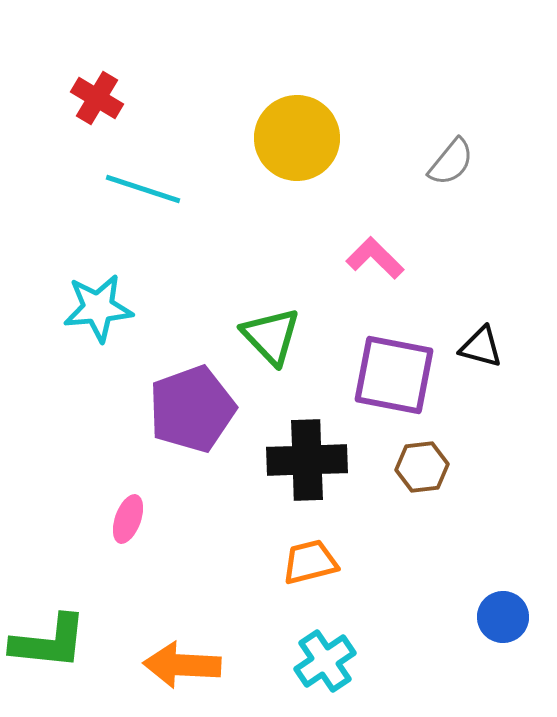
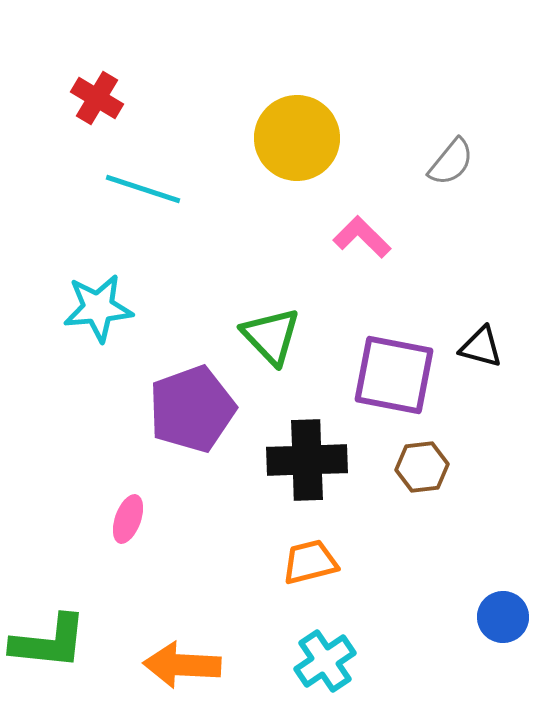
pink L-shape: moved 13 px left, 21 px up
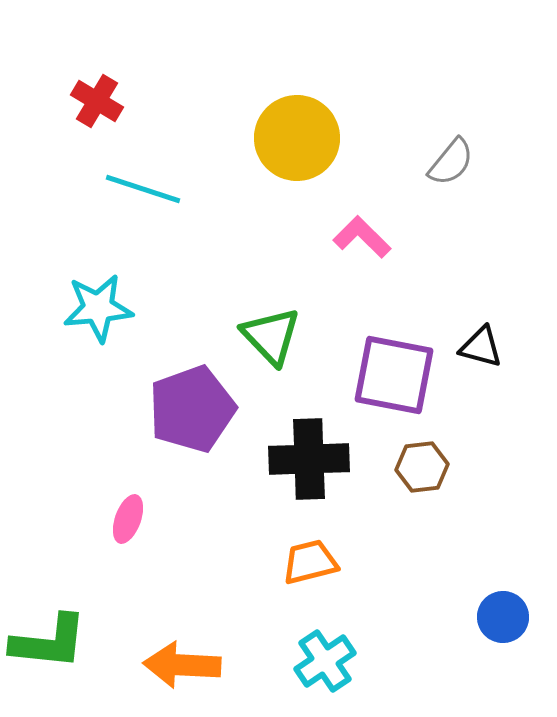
red cross: moved 3 px down
black cross: moved 2 px right, 1 px up
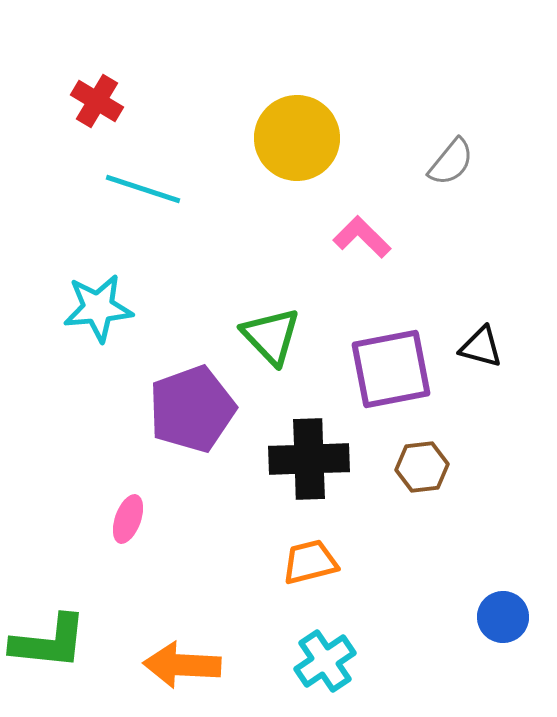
purple square: moved 3 px left, 6 px up; rotated 22 degrees counterclockwise
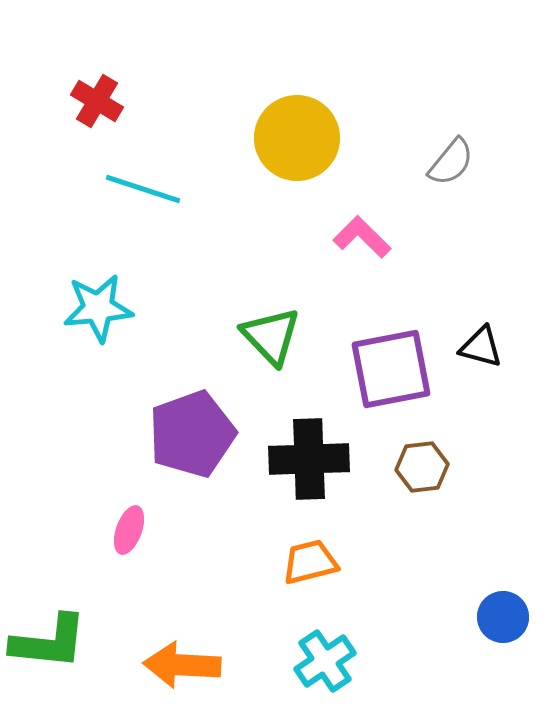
purple pentagon: moved 25 px down
pink ellipse: moved 1 px right, 11 px down
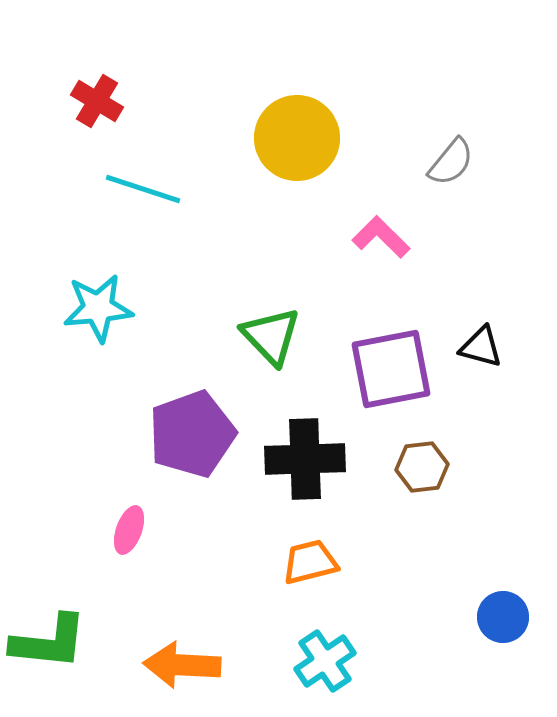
pink L-shape: moved 19 px right
black cross: moved 4 px left
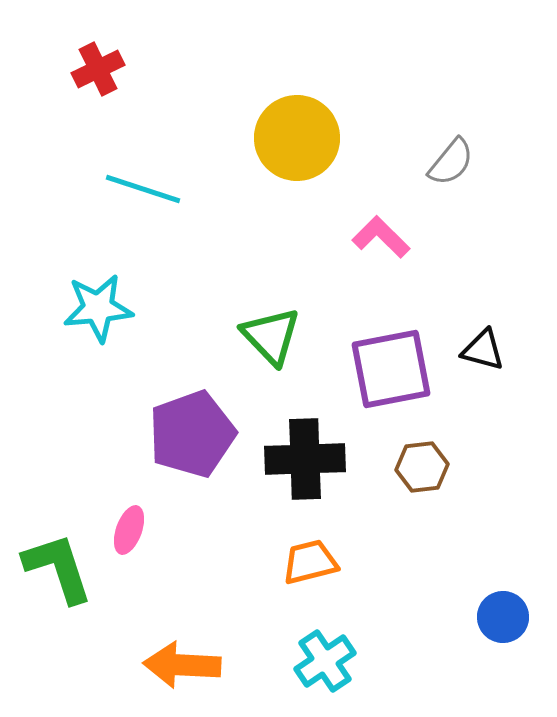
red cross: moved 1 px right, 32 px up; rotated 33 degrees clockwise
black triangle: moved 2 px right, 3 px down
green L-shape: moved 9 px right, 74 px up; rotated 114 degrees counterclockwise
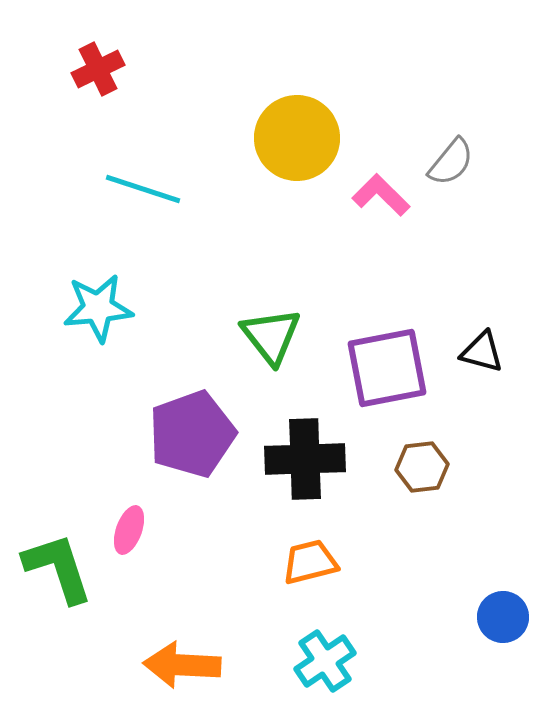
pink L-shape: moved 42 px up
green triangle: rotated 6 degrees clockwise
black triangle: moved 1 px left, 2 px down
purple square: moved 4 px left, 1 px up
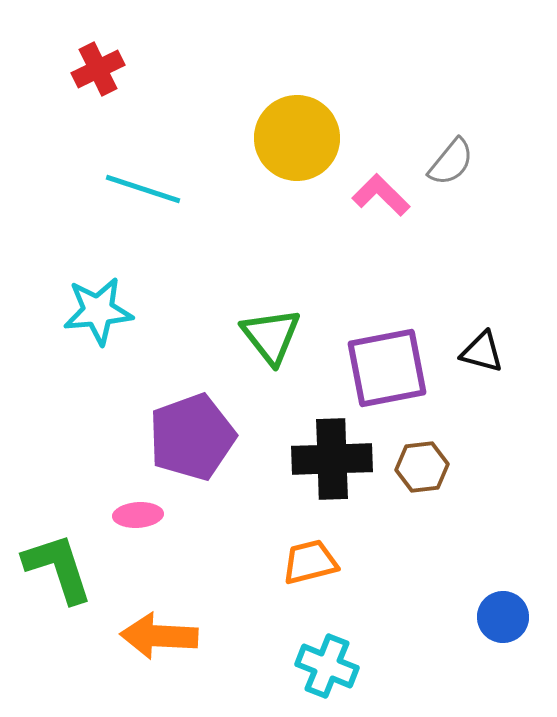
cyan star: moved 3 px down
purple pentagon: moved 3 px down
black cross: moved 27 px right
pink ellipse: moved 9 px right, 15 px up; rotated 66 degrees clockwise
cyan cross: moved 2 px right, 5 px down; rotated 34 degrees counterclockwise
orange arrow: moved 23 px left, 29 px up
